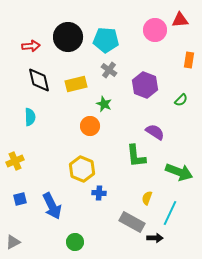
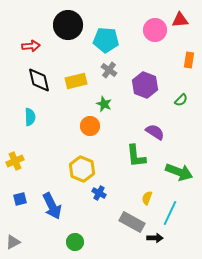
black circle: moved 12 px up
yellow rectangle: moved 3 px up
blue cross: rotated 24 degrees clockwise
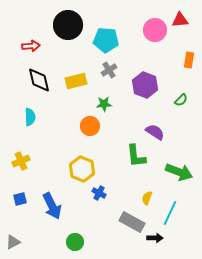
gray cross: rotated 21 degrees clockwise
green star: rotated 28 degrees counterclockwise
yellow cross: moved 6 px right
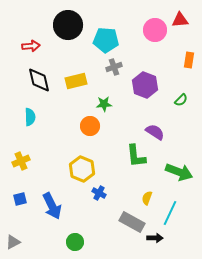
gray cross: moved 5 px right, 3 px up; rotated 14 degrees clockwise
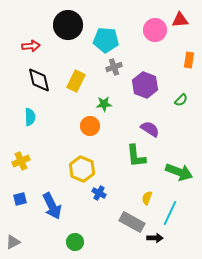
yellow rectangle: rotated 50 degrees counterclockwise
purple semicircle: moved 5 px left, 3 px up
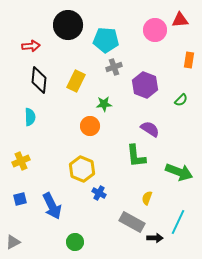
black diamond: rotated 20 degrees clockwise
cyan line: moved 8 px right, 9 px down
